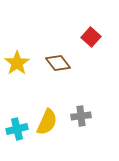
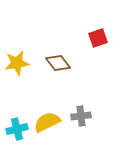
red square: moved 7 px right, 1 px down; rotated 30 degrees clockwise
yellow star: rotated 25 degrees clockwise
yellow semicircle: rotated 140 degrees counterclockwise
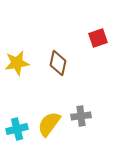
brown diamond: rotated 50 degrees clockwise
yellow semicircle: moved 2 px right, 2 px down; rotated 28 degrees counterclockwise
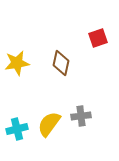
brown diamond: moved 3 px right
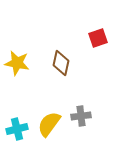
yellow star: rotated 20 degrees clockwise
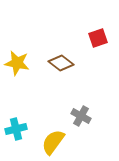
brown diamond: rotated 65 degrees counterclockwise
gray cross: rotated 36 degrees clockwise
yellow semicircle: moved 4 px right, 18 px down
cyan cross: moved 1 px left
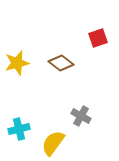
yellow star: rotated 25 degrees counterclockwise
cyan cross: moved 3 px right
yellow semicircle: moved 1 px down
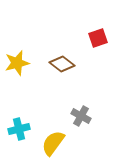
brown diamond: moved 1 px right, 1 px down
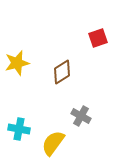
brown diamond: moved 8 px down; rotated 70 degrees counterclockwise
cyan cross: rotated 25 degrees clockwise
